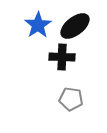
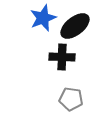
blue star: moved 5 px right, 7 px up; rotated 12 degrees clockwise
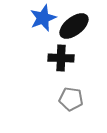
black ellipse: moved 1 px left
black cross: moved 1 px left, 1 px down
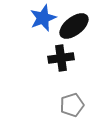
black cross: rotated 10 degrees counterclockwise
gray pentagon: moved 1 px right, 6 px down; rotated 25 degrees counterclockwise
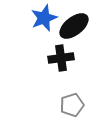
blue star: moved 1 px right
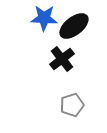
blue star: rotated 24 degrees clockwise
black cross: moved 1 px right, 1 px down; rotated 30 degrees counterclockwise
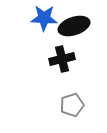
black ellipse: rotated 20 degrees clockwise
black cross: rotated 25 degrees clockwise
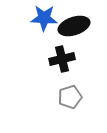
gray pentagon: moved 2 px left, 8 px up
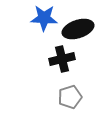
black ellipse: moved 4 px right, 3 px down
